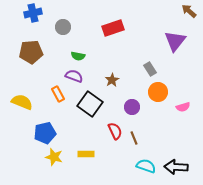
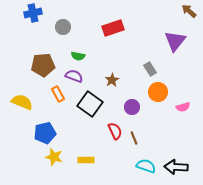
brown pentagon: moved 12 px right, 13 px down
yellow rectangle: moved 6 px down
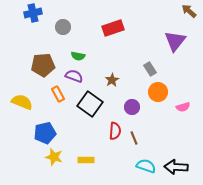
red semicircle: rotated 30 degrees clockwise
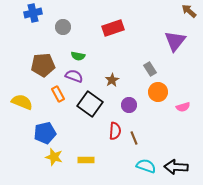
purple circle: moved 3 px left, 2 px up
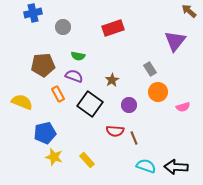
red semicircle: rotated 90 degrees clockwise
yellow rectangle: moved 1 px right; rotated 49 degrees clockwise
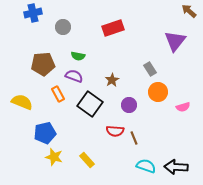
brown pentagon: moved 1 px up
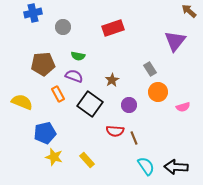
cyan semicircle: rotated 36 degrees clockwise
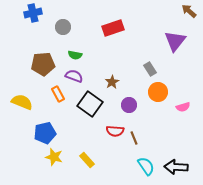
green semicircle: moved 3 px left, 1 px up
brown star: moved 2 px down
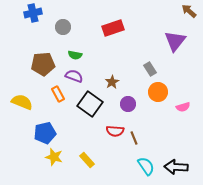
purple circle: moved 1 px left, 1 px up
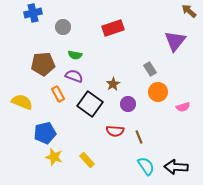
brown star: moved 1 px right, 2 px down
brown line: moved 5 px right, 1 px up
